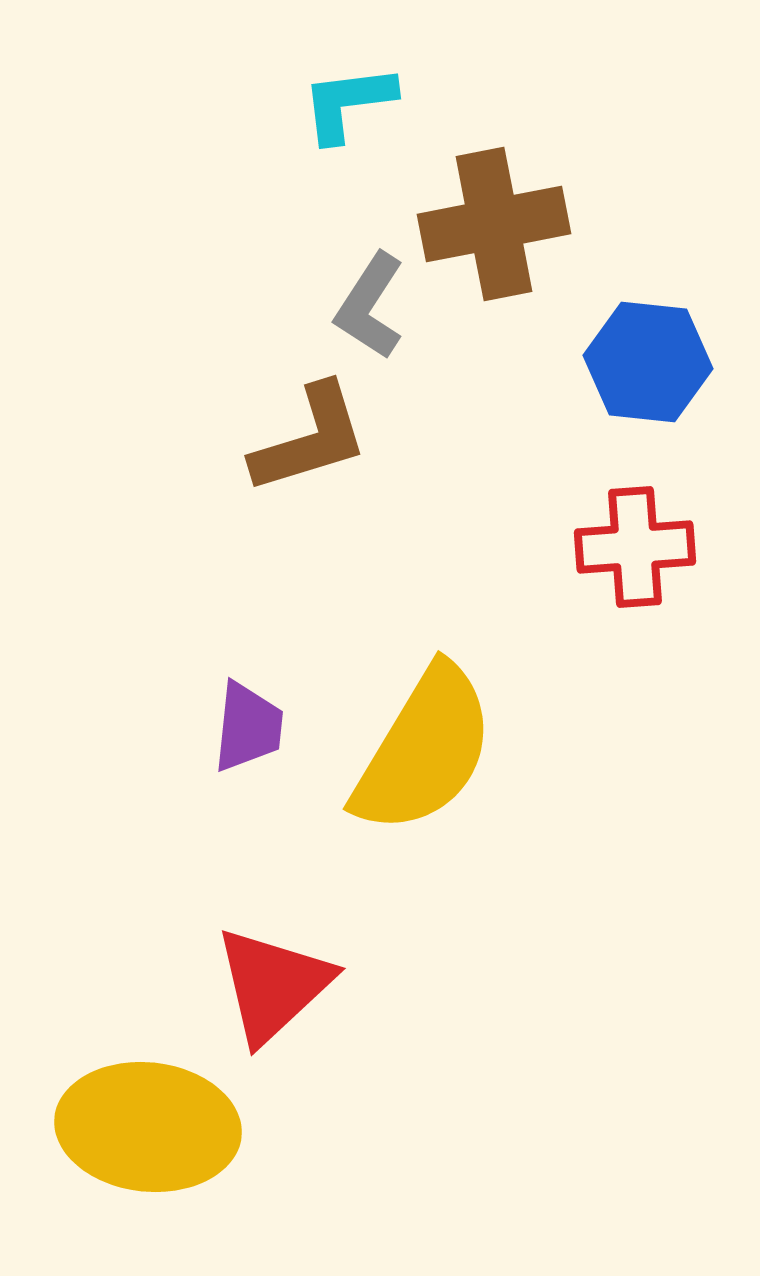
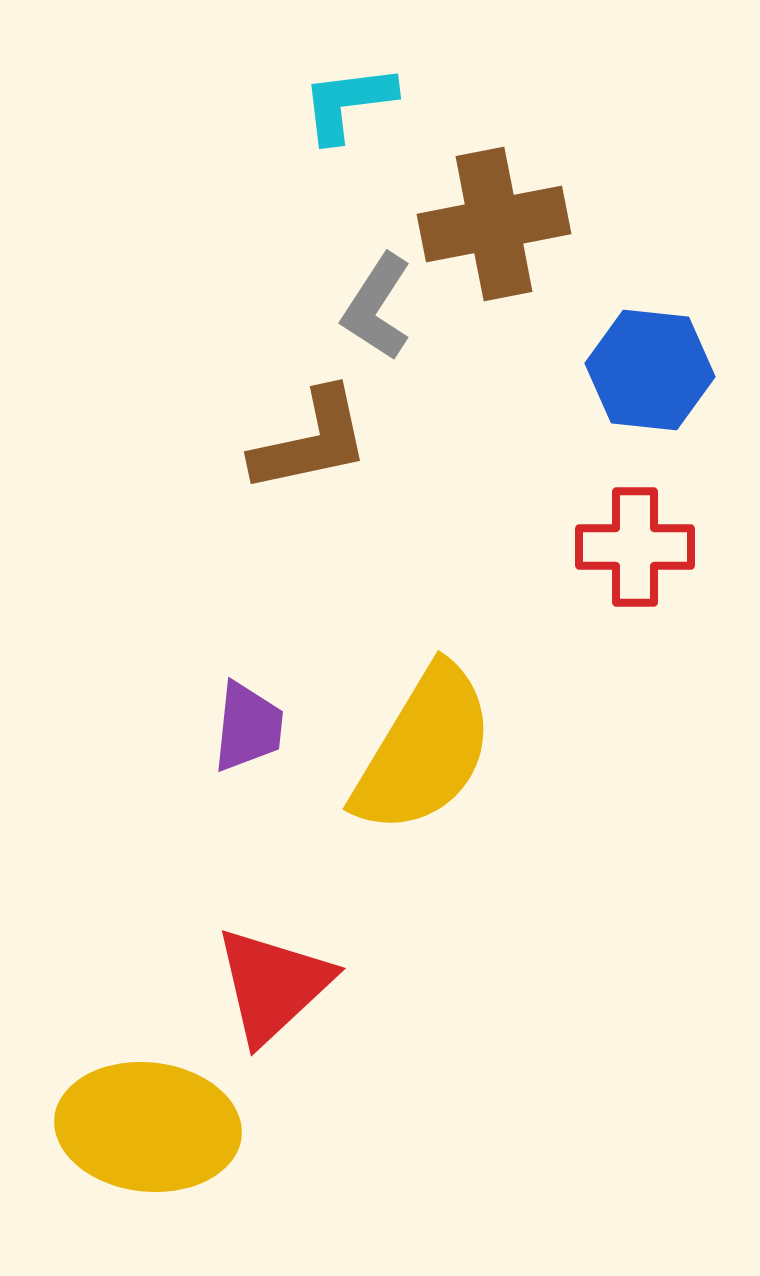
gray L-shape: moved 7 px right, 1 px down
blue hexagon: moved 2 px right, 8 px down
brown L-shape: moved 1 px right, 2 px down; rotated 5 degrees clockwise
red cross: rotated 4 degrees clockwise
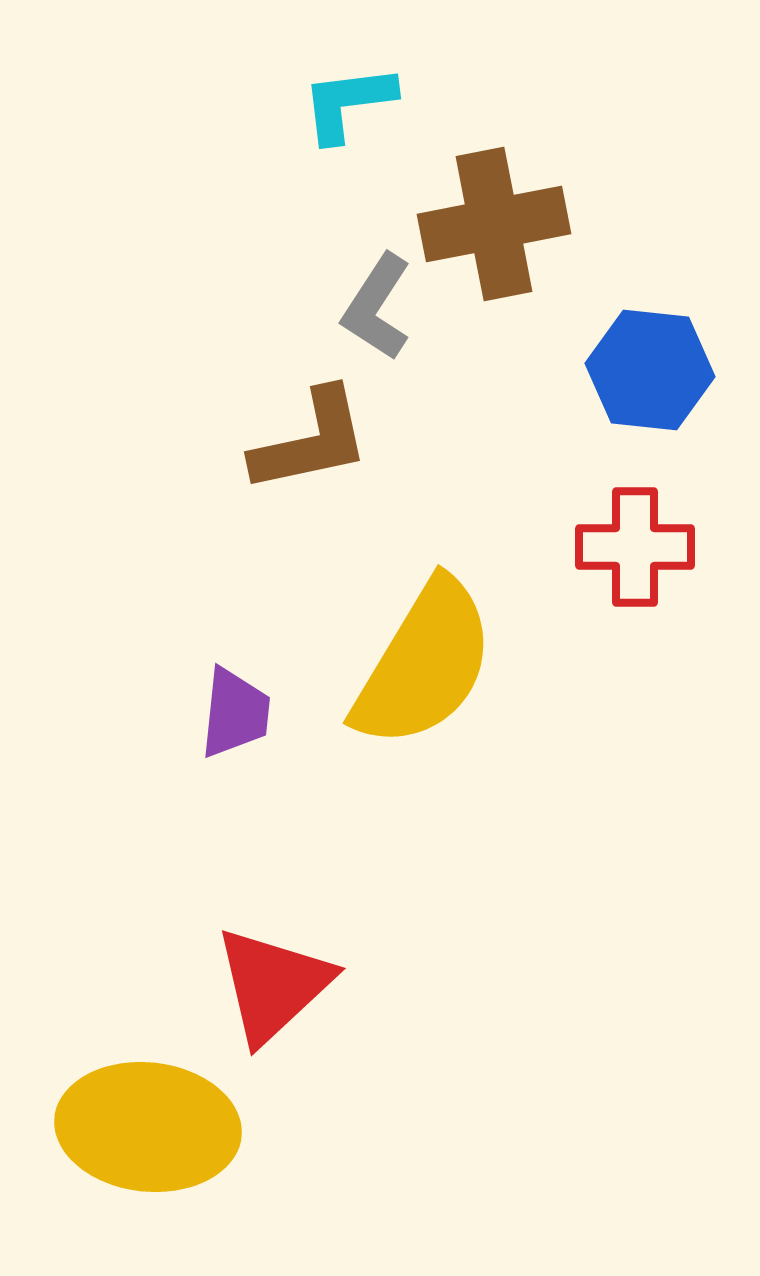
purple trapezoid: moved 13 px left, 14 px up
yellow semicircle: moved 86 px up
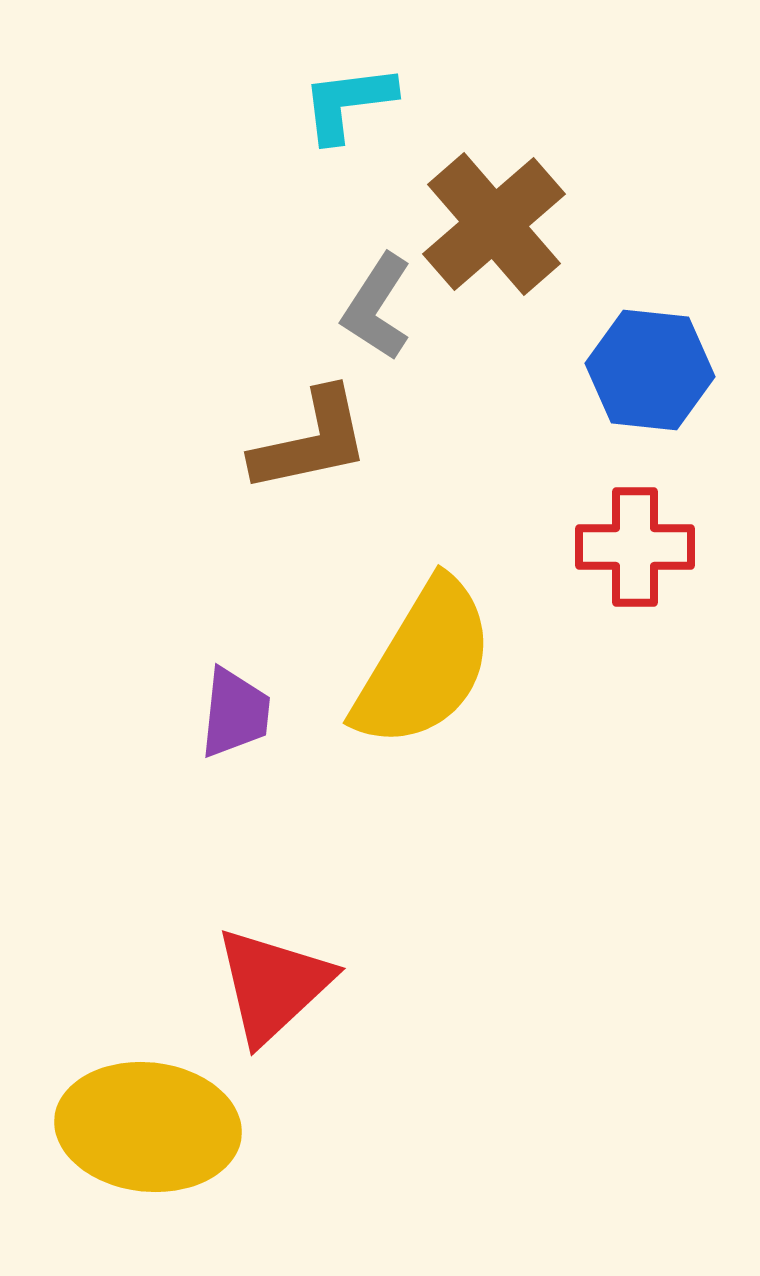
brown cross: rotated 30 degrees counterclockwise
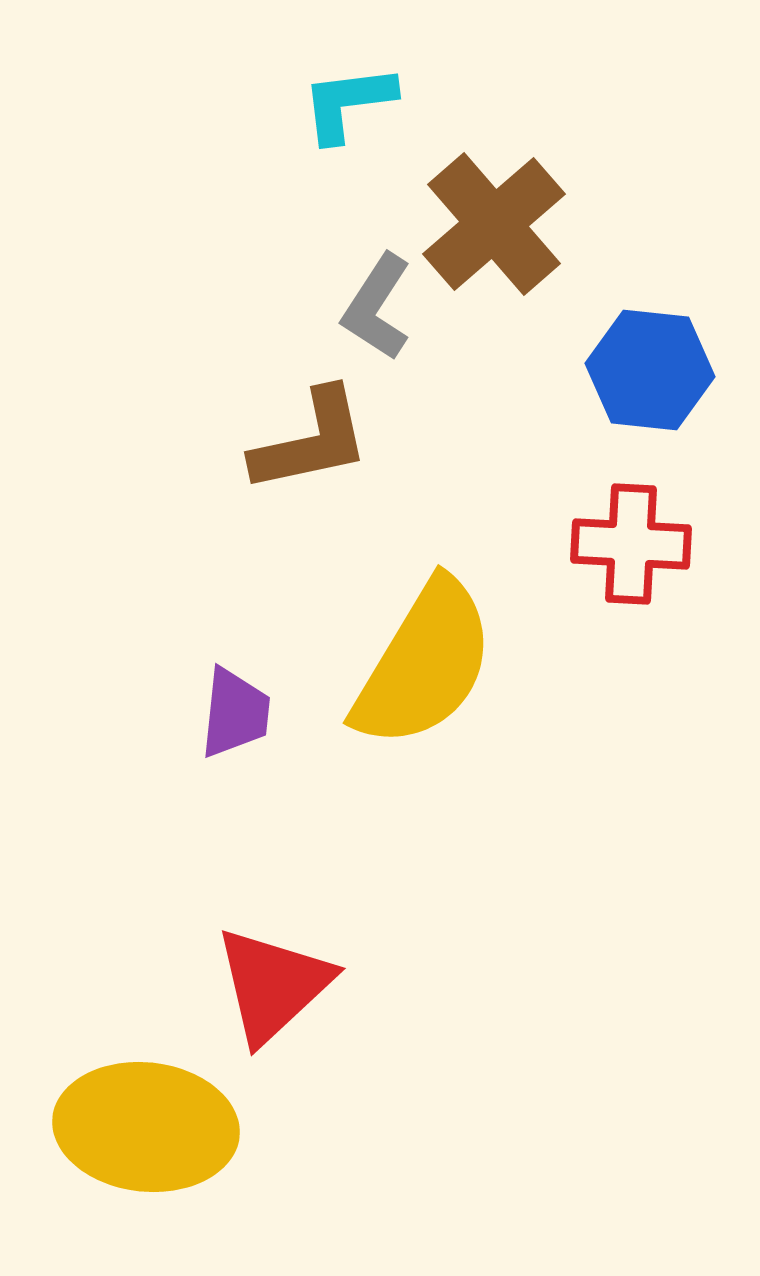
red cross: moved 4 px left, 3 px up; rotated 3 degrees clockwise
yellow ellipse: moved 2 px left
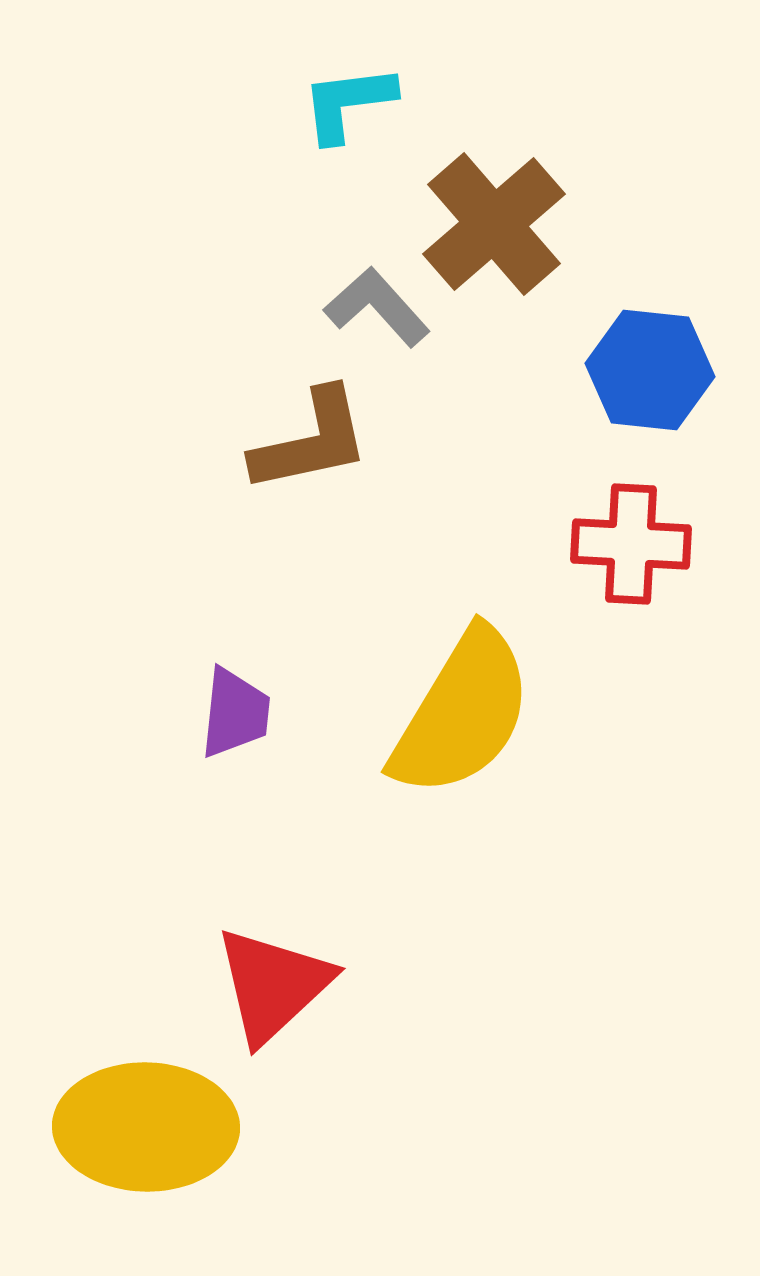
gray L-shape: rotated 105 degrees clockwise
yellow semicircle: moved 38 px right, 49 px down
yellow ellipse: rotated 5 degrees counterclockwise
